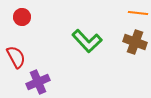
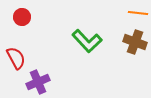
red semicircle: moved 1 px down
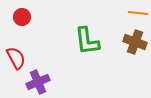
green L-shape: rotated 36 degrees clockwise
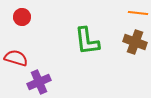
red semicircle: rotated 45 degrees counterclockwise
purple cross: moved 1 px right
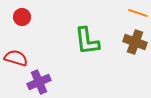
orange line: rotated 12 degrees clockwise
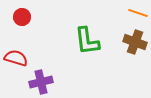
purple cross: moved 2 px right; rotated 10 degrees clockwise
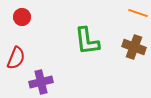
brown cross: moved 1 px left, 5 px down
red semicircle: rotated 95 degrees clockwise
